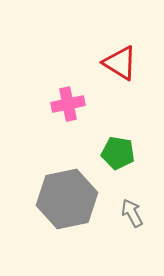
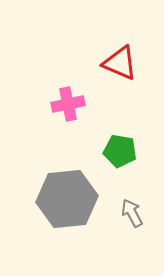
red triangle: rotated 9 degrees counterclockwise
green pentagon: moved 2 px right, 2 px up
gray hexagon: rotated 6 degrees clockwise
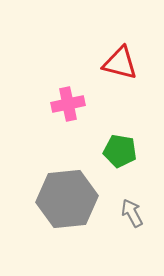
red triangle: rotated 9 degrees counterclockwise
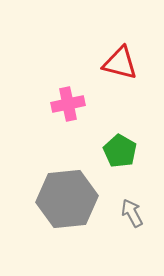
green pentagon: rotated 20 degrees clockwise
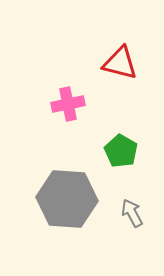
green pentagon: moved 1 px right
gray hexagon: rotated 10 degrees clockwise
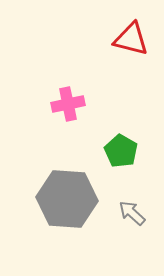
red triangle: moved 11 px right, 24 px up
gray arrow: rotated 20 degrees counterclockwise
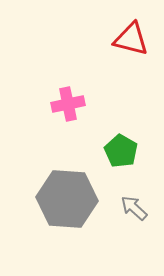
gray arrow: moved 2 px right, 5 px up
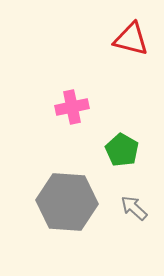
pink cross: moved 4 px right, 3 px down
green pentagon: moved 1 px right, 1 px up
gray hexagon: moved 3 px down
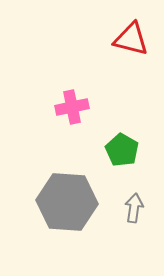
gray arrow: rotated 56 degrees clockwise
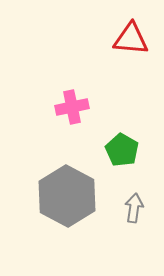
red triangle: rotated 9 degrees counterclockwise
gray hexagon: moved 6 px up; rotated 24 degrees clockwise
